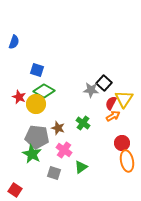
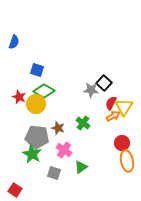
yellow triangle: moved 8 px down
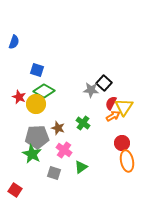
gray pentagon: rotated 10 degrees counterclockwise
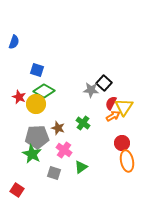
red square: moved 2 px right
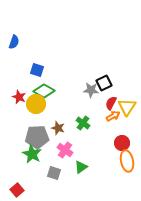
black square: rotated 21 degrees clockwise
yellow triangle: moved 3 px right
pink cross: moved 1 px right
red square: rotated 16 degrees clockwise
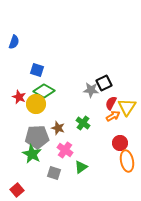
red circle: moved 2 px left
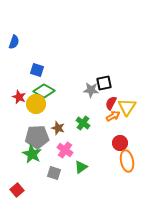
black square: rotated 14 degrees clockwise
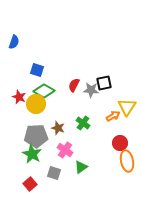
red semicircle: moved 37 px left, 18 px up
gray pentagon: moved 1 px left, 1 px up
red square: moved 13 px right, 6 px up
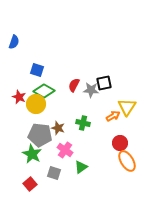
green cross: rotated 24 degrees counterclockwise
gray pentagon: moved 4 px right, 1 px up; rotated 10 degrees clockwise
orange ellipse: rotated 20 degrees counterclockwise
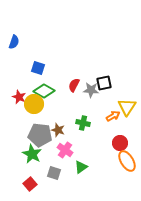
blue square: moved 1 px right, 2 px up
yellow circle: moved 2 px left
brown star: moved 2 px down
